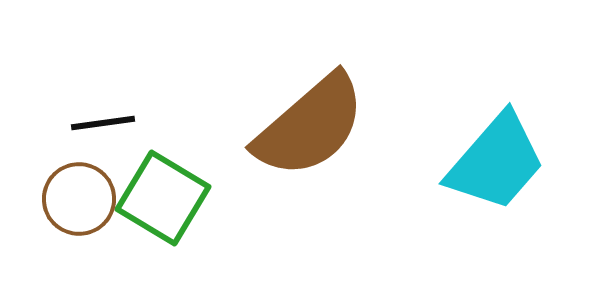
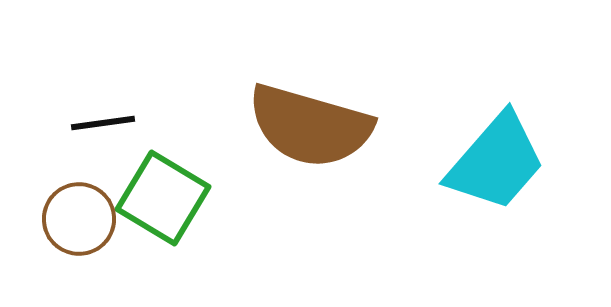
brown semicircle: rotated 57 degrees clockwise
brown circle: moved 20 px down
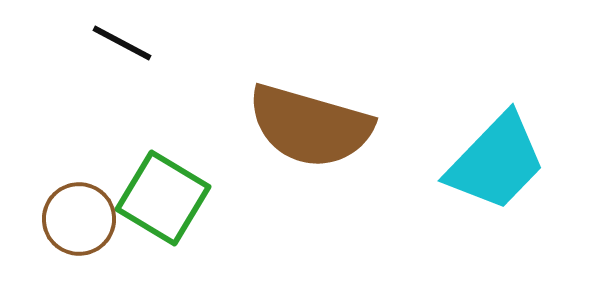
black line: moved 19 px right, 80 px up; rotated 36 degrees clockwise
cyan trapezoid: rotated 3 degrees clockwise
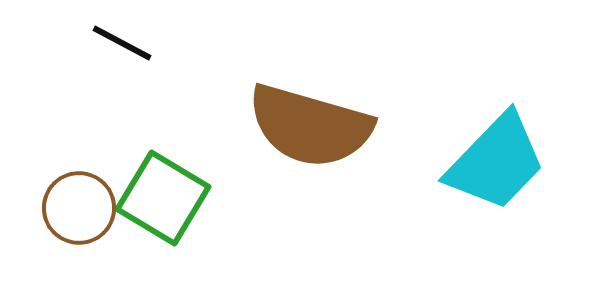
brown circle: moved 11 px up
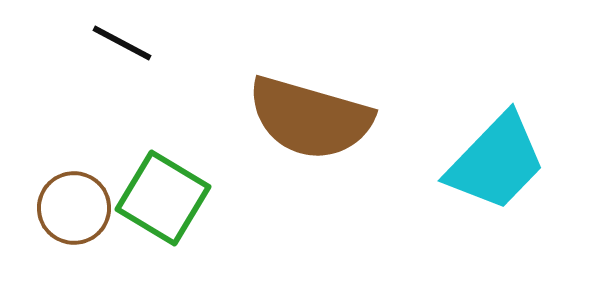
brown semicircle: moved 8 px up
brown circle: moved 5 px left
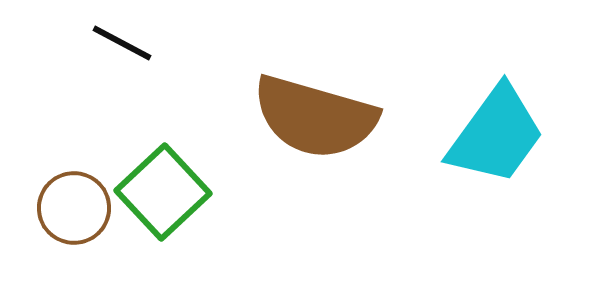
brown semicircle: moved 5 px right, 1 px up
cyan trapezoid: moved 27 px up; rotated 8 degrees counterclockwise
green square: moved 6 px up; rotated 16 degrees clockwise
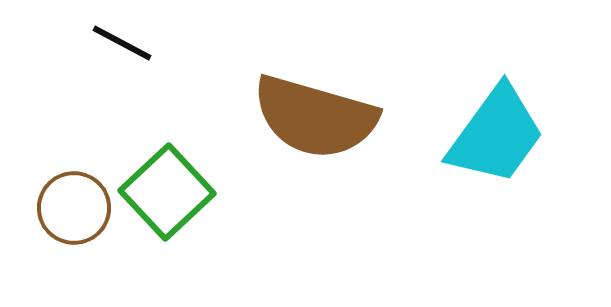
green square: moved 4 px right
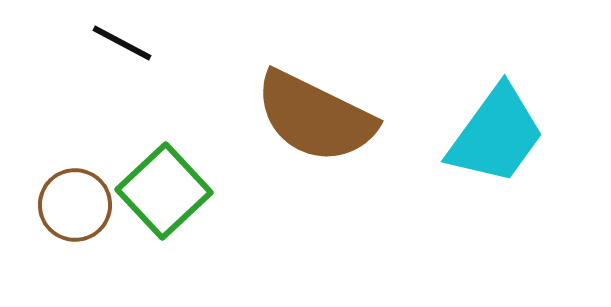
brown semicircle: rotated 10 degrees clockwise
green square: moved 3 px left, 1 px up
brown circle: moved 1 px right, 3 px up
